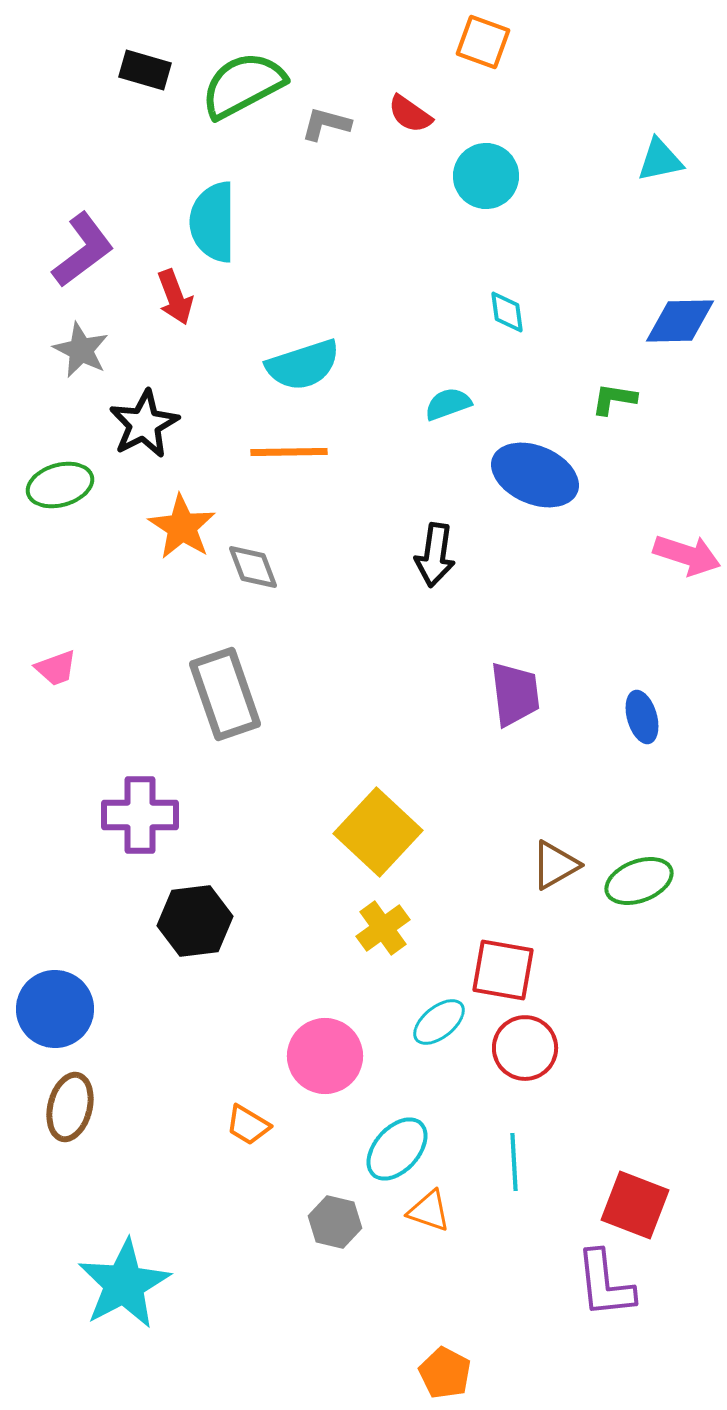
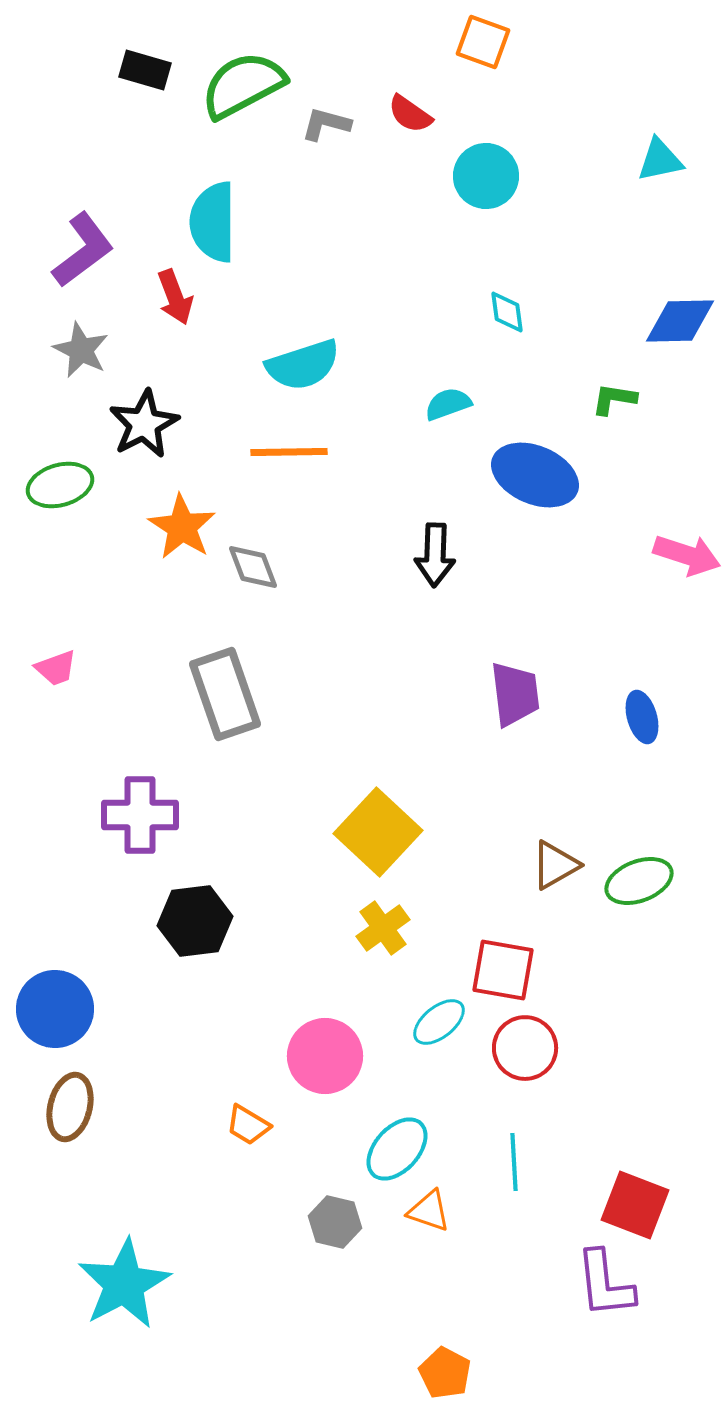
black arrow at (435, 555): rotated 6 degrees counterclockwise
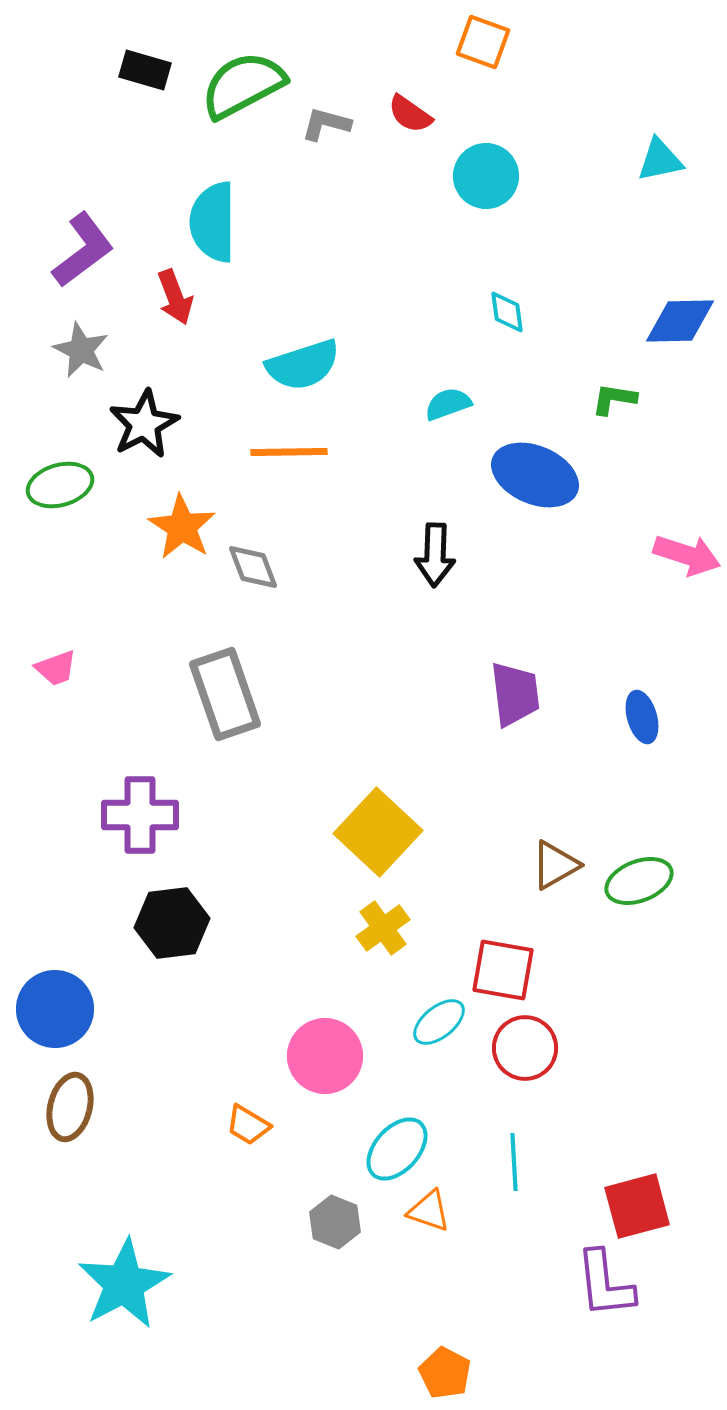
black hexagon at (195, 921): moved 23 px left, 2 px down
red square at (635, 1205): moved 2 px right, 1 px down; rotated 36 degrees counterclockwise
gray hexagon at (335, 1222): rotated 9 degrees clockwise
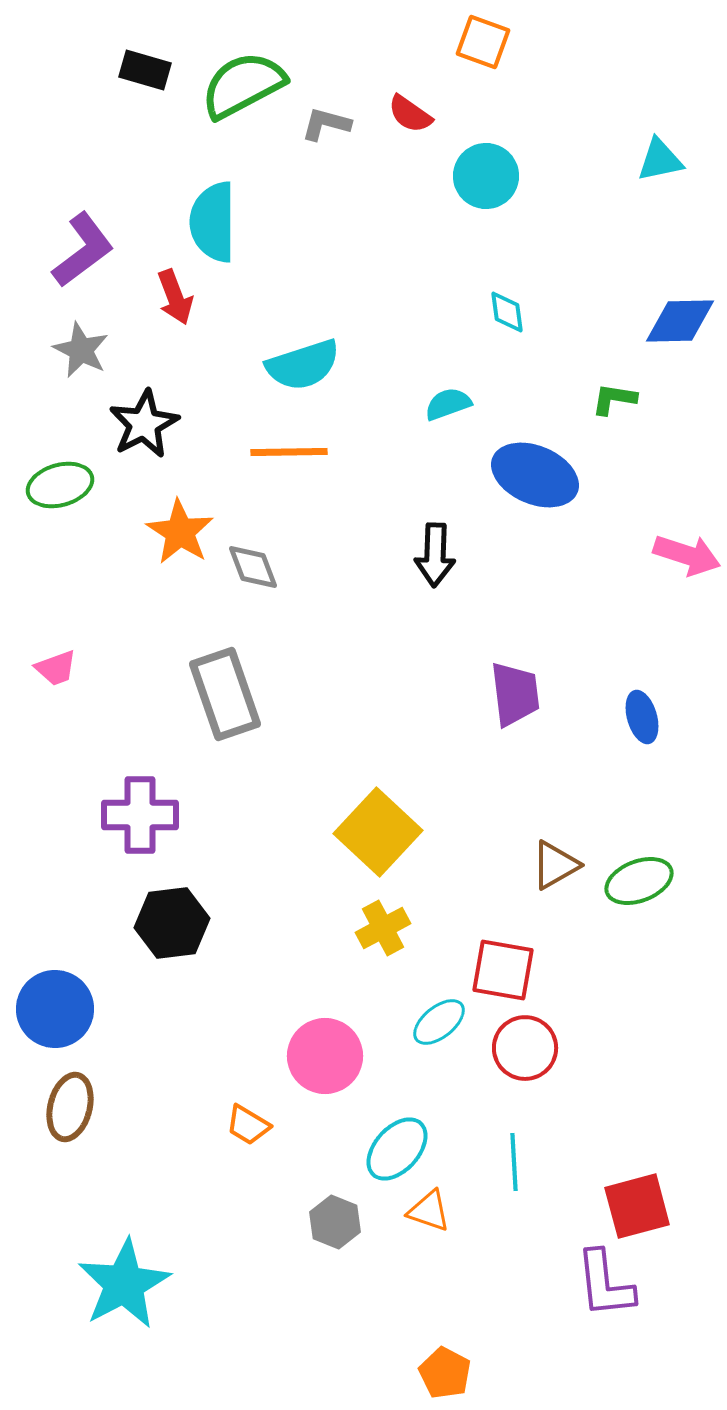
orange star at (182, 527): moved 2 px left, 5 px down
yellow cross at (383, 928): rotated 8 degrees clockwise
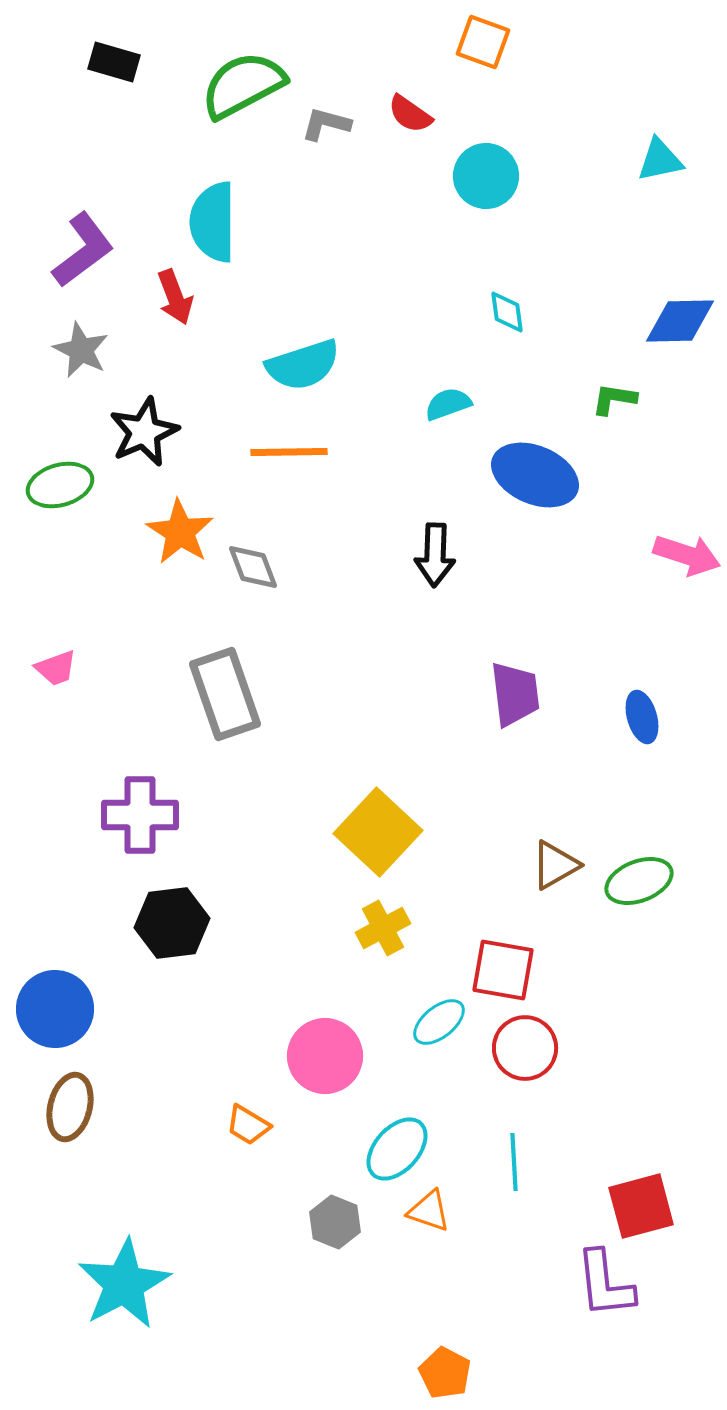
black rectangle at (145, 70): moved 31 px left, 8 px up
black star at (144, 424): moved 8 px down; rotated 4 degrees clockwise
red square at (637, 1206): moved 4 px right
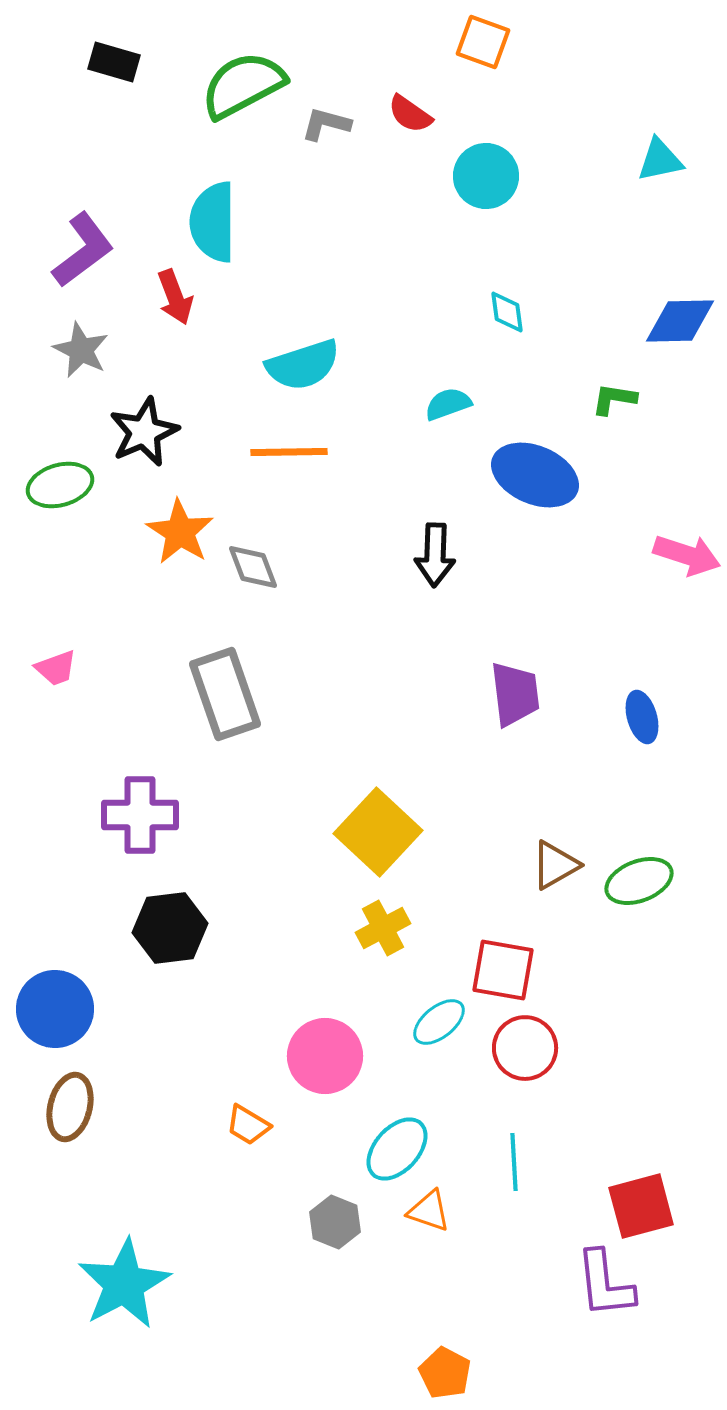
black hexagon at (172, 923): moved 2 px left, 5 px down
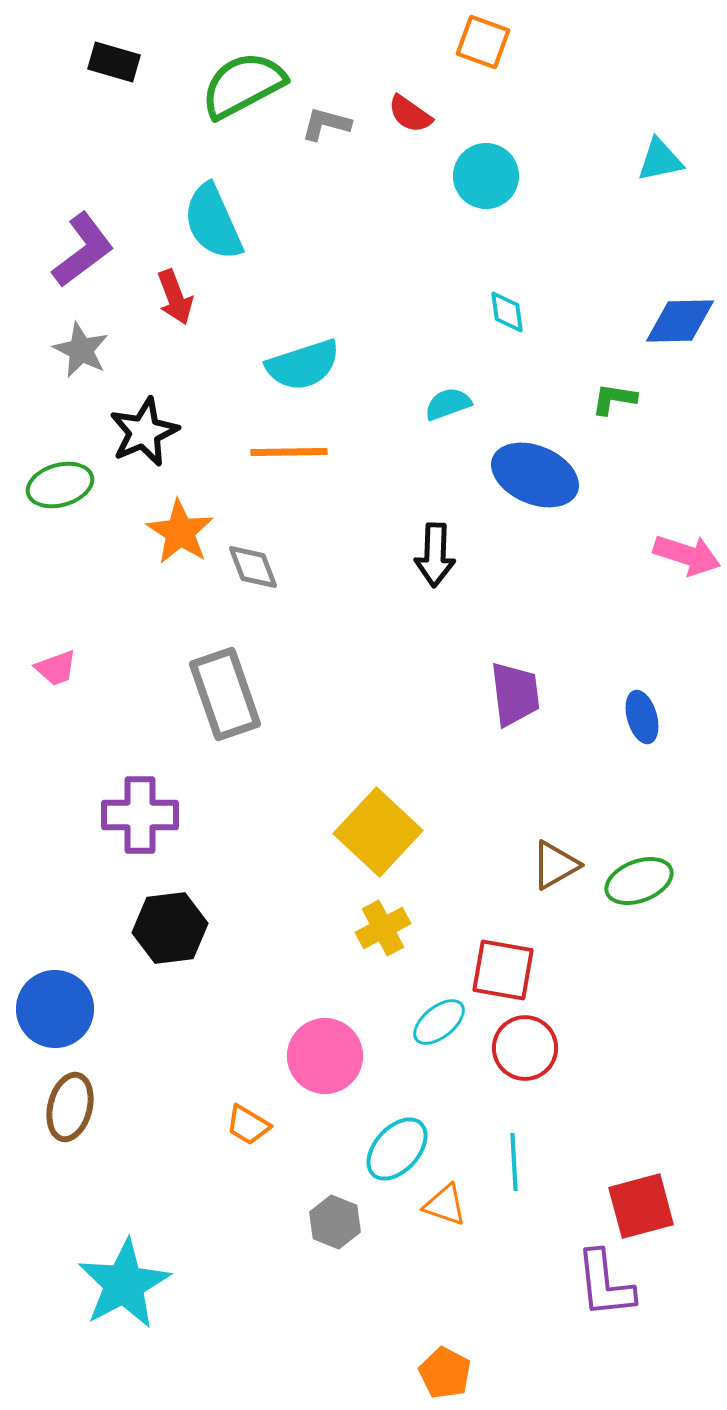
cyan semicircle at (213, 222): rotated 24 degrees counterclockwise
orange triangle at (429, 1211): moved 16 px right, 6 px up
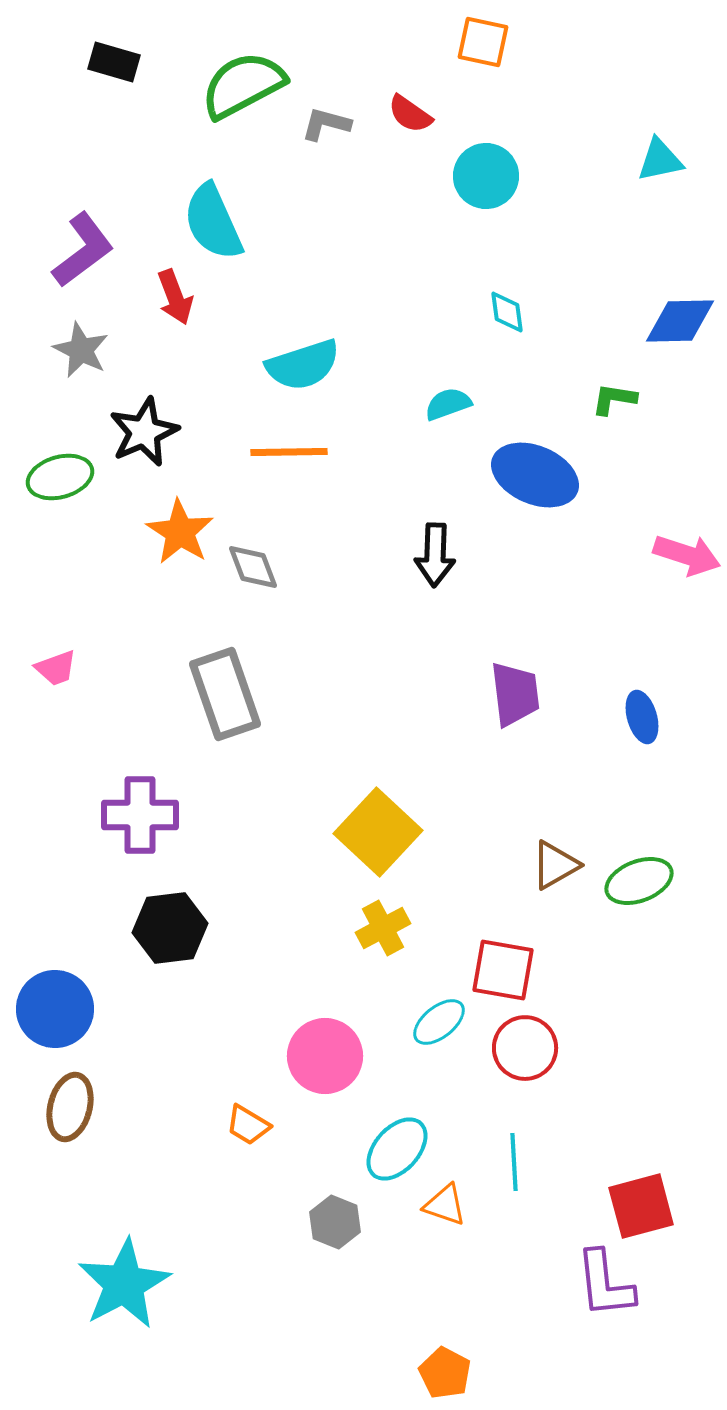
orange square at (483, 42): rotated 8 degrees counterclockwise
green ellipse at (60, 485): moved 8 px up
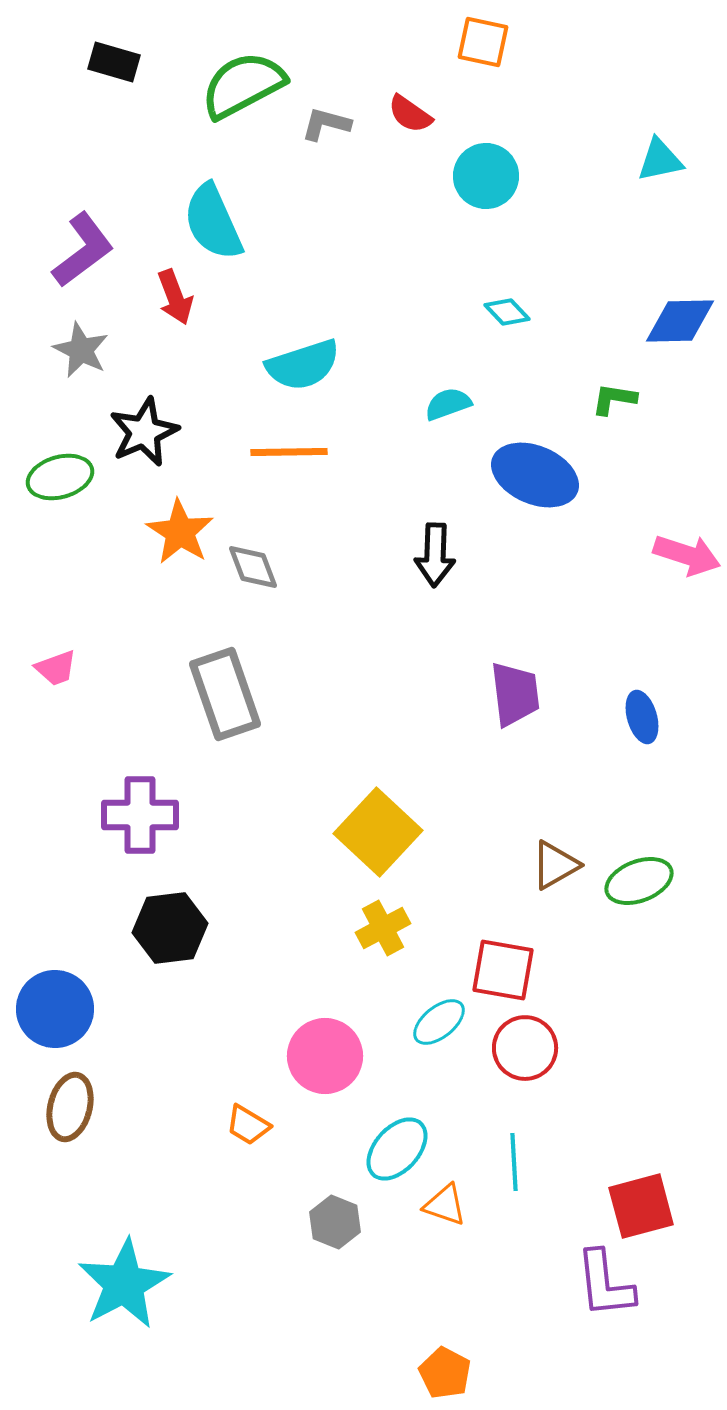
cyan diamond at (507, 312): rotated 36 degrees counterclockwise
